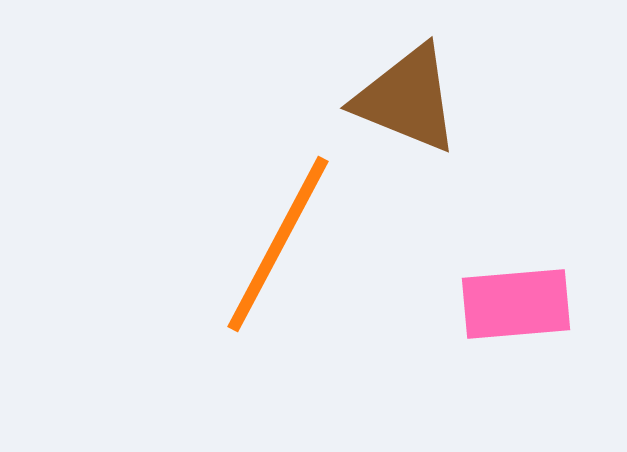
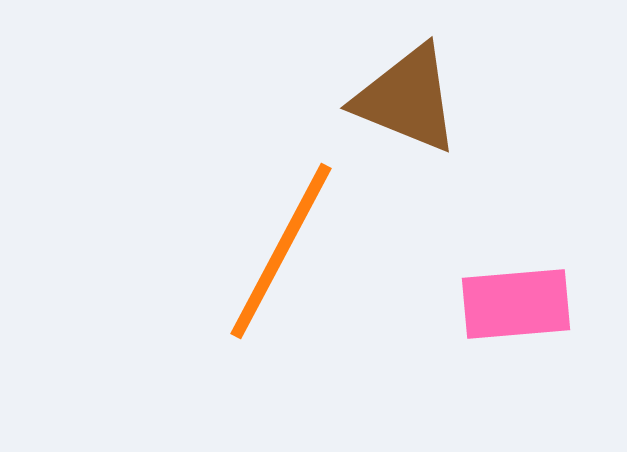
orange line: moved 3 px right, 7 px down
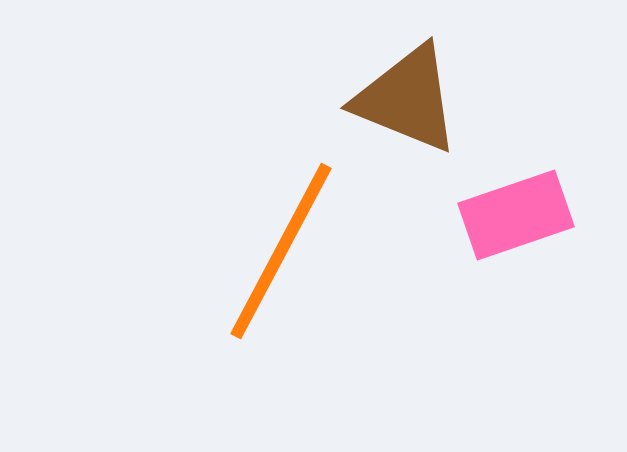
pink rectangle: moved 89 px up; rotated 14 degrees counterclockwise
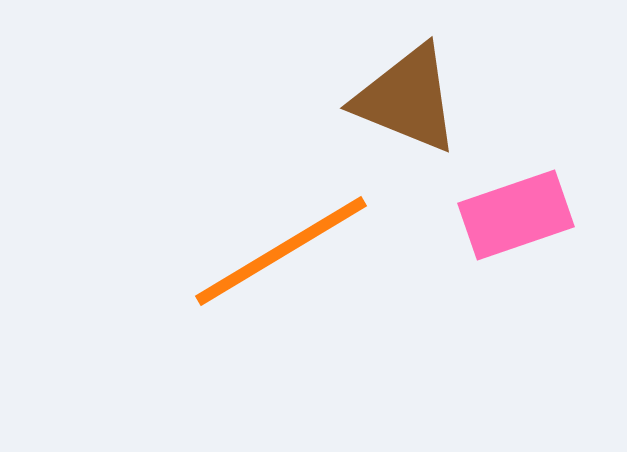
orange line: rotated 31 degrees clockwise
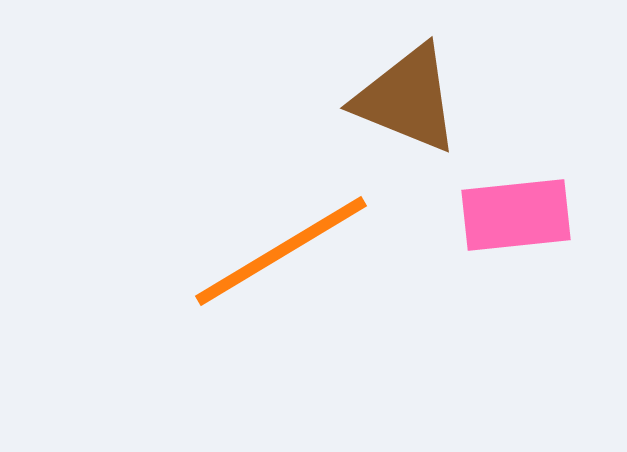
pink rectangle: rotated 13 degrees clockwise
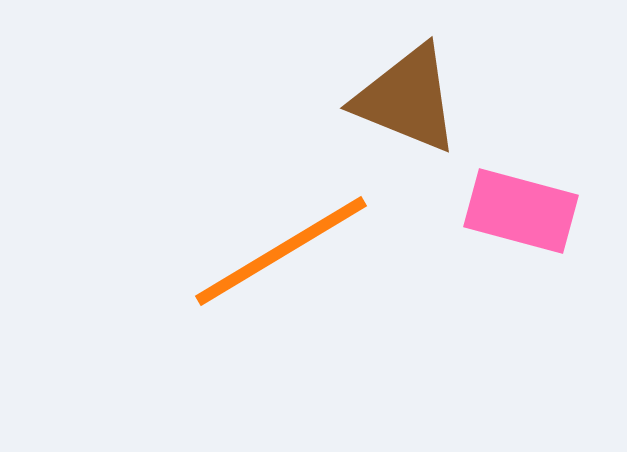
pink rectangle: moved 5 px right, 4 px up; rotated 21 degrees clockwise
